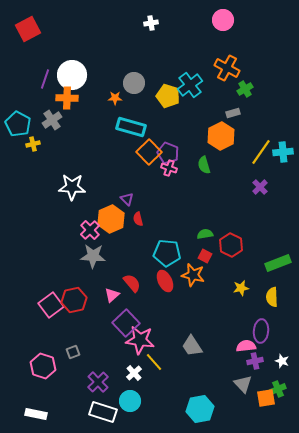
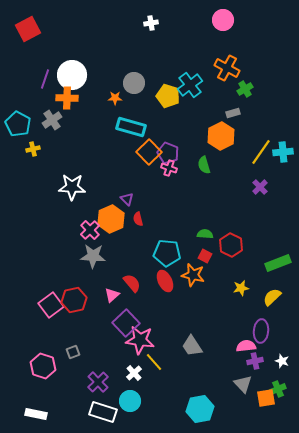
yellow cross at (33, 144): moved 5 px down
green semicircle at (205, 234): rotated 14 degrees clockwise
yellow semicircle at (272, 297): rotated 48 degrees clockwise
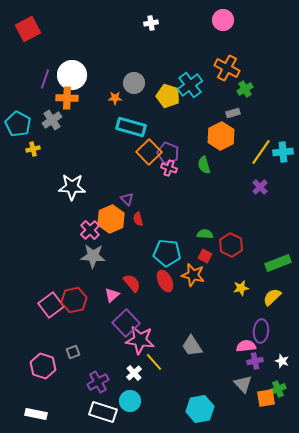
purple cross at (98, 382): rotated 15 degrees clockwise
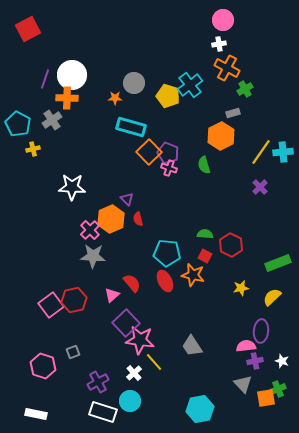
white cross at (151, 23): moved 68 px right, 21 px down
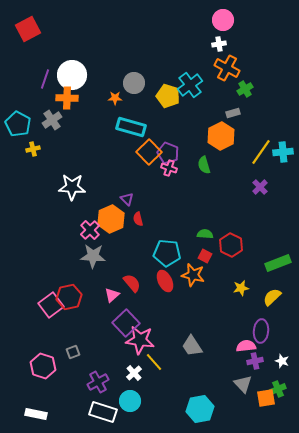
red hexagon at (74, 300): moved 5 px left, 3 px up
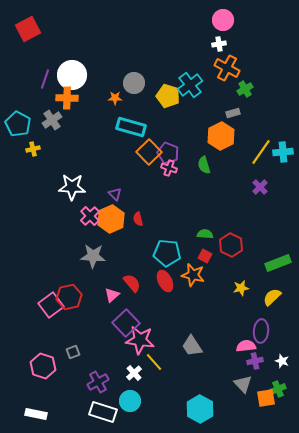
purple triangle at (127, 199): moved 12 px left, 5 px up
pink cross at (90, 230): moved 14 px up
cyan hexagon at (200, 409): rotated 20 degrees counterclockwise
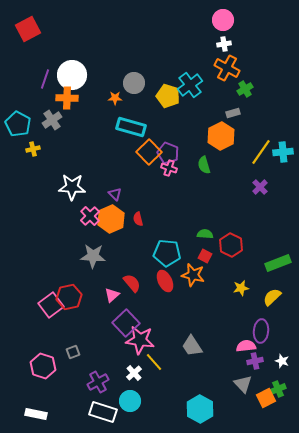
white cross at (219, 44): moved 5 px right
orange square at (266, 398): rotated 18 degrees counterclockwise
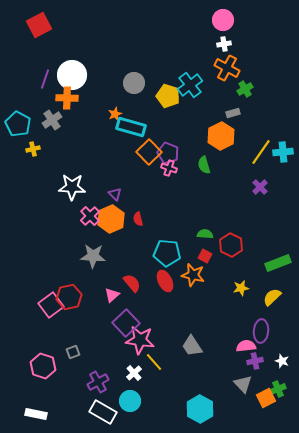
red square at (28, 29): moved 11 px right, 4 px up
orange star at (115, 98): moved 16 px down; rotated 24 degrees counterclockwise
white rectangle at (103, 412): rotated 12 degrees clockwise
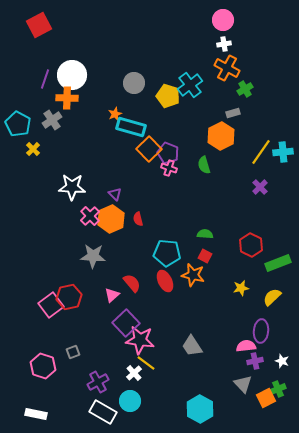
yellow cross at (33, 149): rotated 32 degrees counterclockwise
orange square at (149, 152): moved 3 px up
red hexagon at (231, 245): moved 20 px right
yellow line at (154, 362): moved 8 px left, 1 px down; rotated 12 degrees counterclockwise
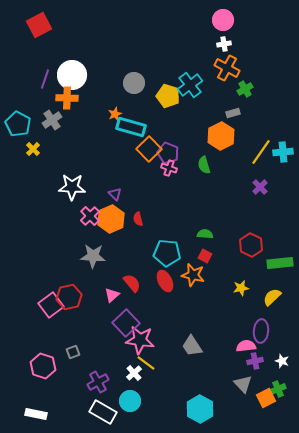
green rectangle at (278, 263): moved 2 px right; rotated 15 degrees clockwise
